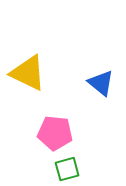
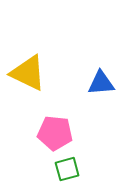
blue triangle: rotated 44 degrees counterclockwise
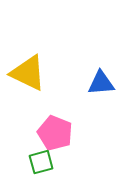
pink pentagon: rotated 16 degrees clockwise
green square: moved 26 px left, 7 px up
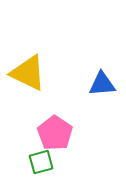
blue triangle: moved 1 px right, 1 px down
pink pentagon: rotated 12 degrees clockwise
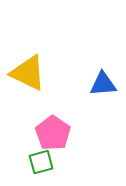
blue triangle: moved 1 px right
pink pentagon: moved 2 px left
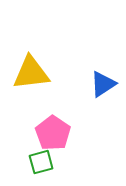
yellow triangle: moved 3 px right; rotated 33 degrees counterclockwise
blue triangle: rotated 28 degrees counterclockwise
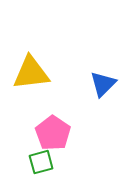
blue triangle: rotated 12 degrees counterclockwise
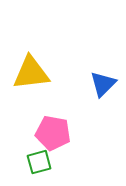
pink pentagon: rotated 24 degrees counterclockwise
green square: moved 2 px left
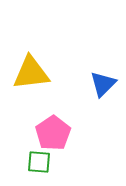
pink pentagon: rotated 28 degrees clockwise
green square: rotated 20 degrees clockwise
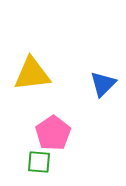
yellow triangle: moved 1 px right, 1 px down
